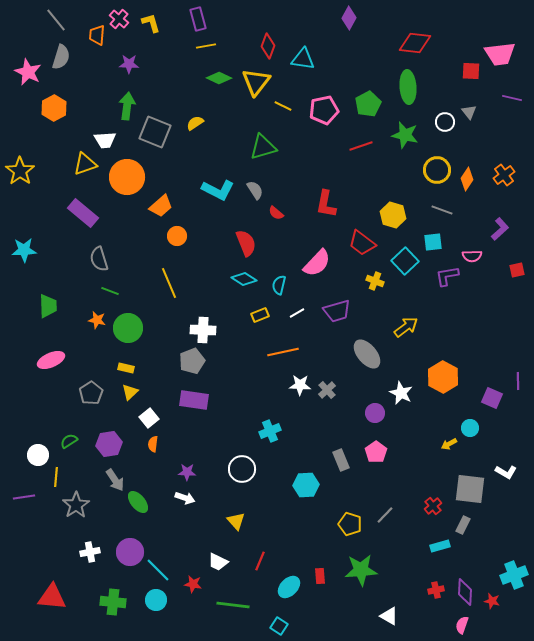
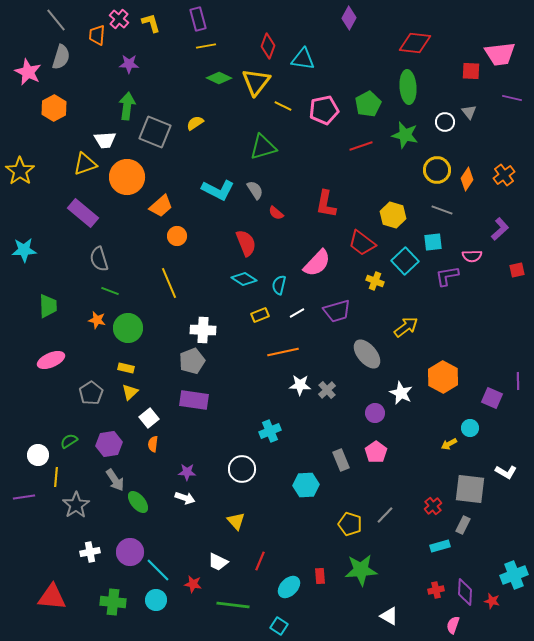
pink semicircle at (462, 625): moved 9 px left
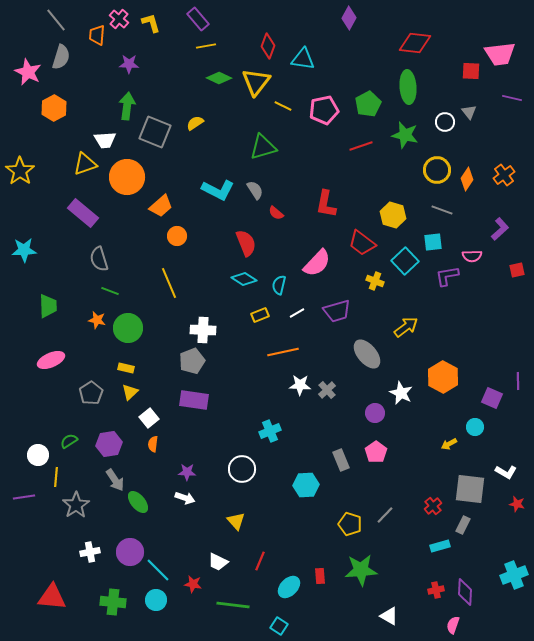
purple rectangle at (198, 19): rotated 25 degrees counterclockwise
cyan circle at (470, 428): moved 5 px right, 1 px up
red star at (492, 601): moved 25 px right, 97 px up
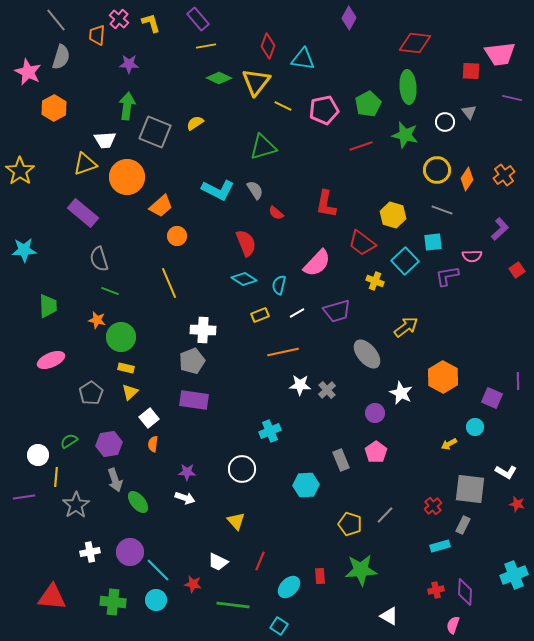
red square at (517, 270): rotated 21 degrees counterclockwise
green circle at (128, 328): moved 7 px left, 9 px down
gray arrow at (115, 480): rotated 15 degrees clockwise
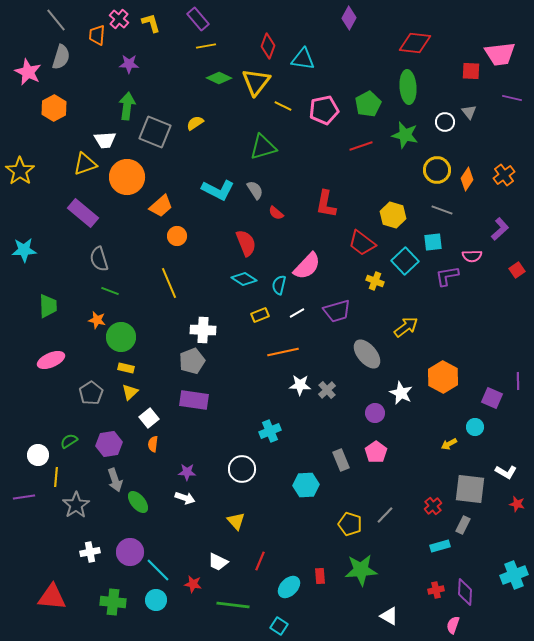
pink semicircle at (317, 263): moved 10 px left, 3 px down
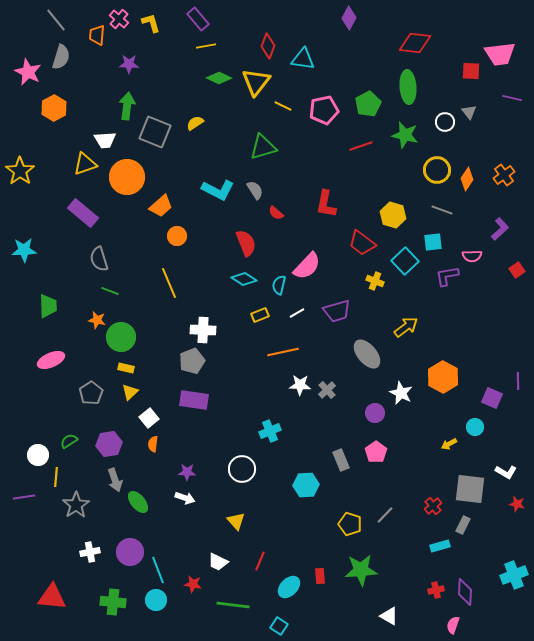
cyan line at (158, 570): rotated 24 degrees clockwise
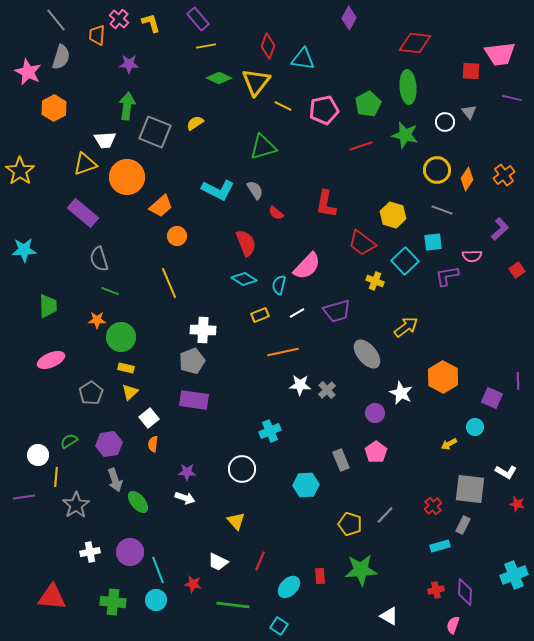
orange star at (97, 320): rotated 12 degrees counterclockwise
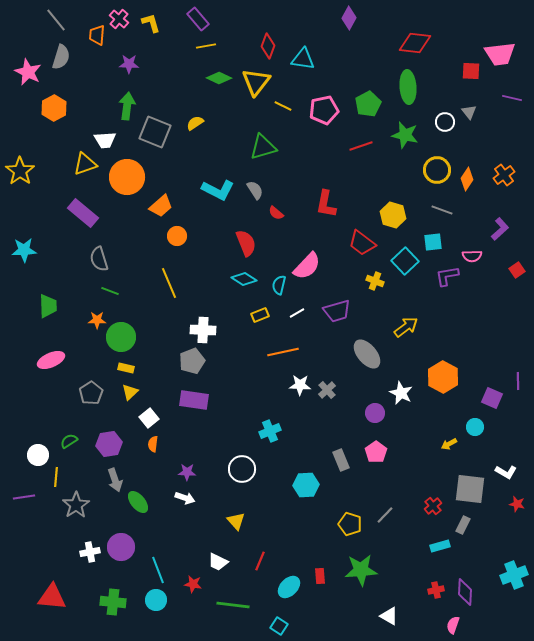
purple circle at (130, 552): moved 9 px left, 5 px up
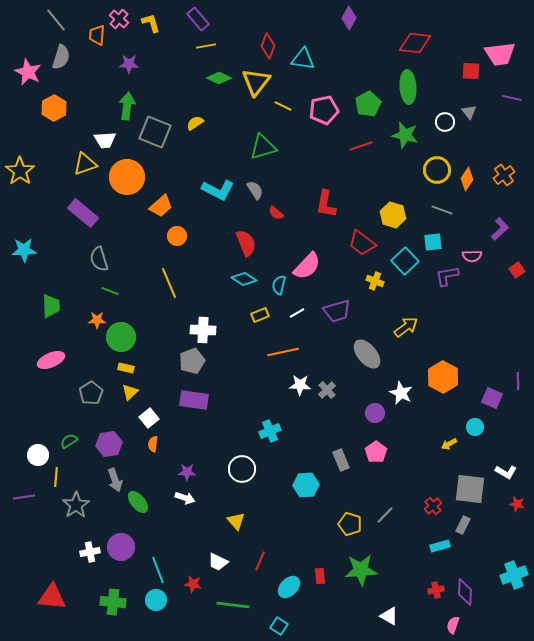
green trapezoid at (48, 306): moved 3 px right
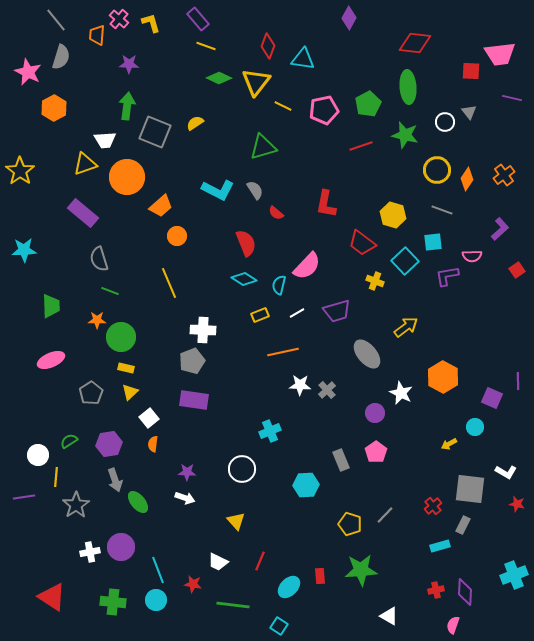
yellow line at (206, 46): rotated 30 degrees clockwise
red triangle at (52, 597): rotated 28 degrees clockwise
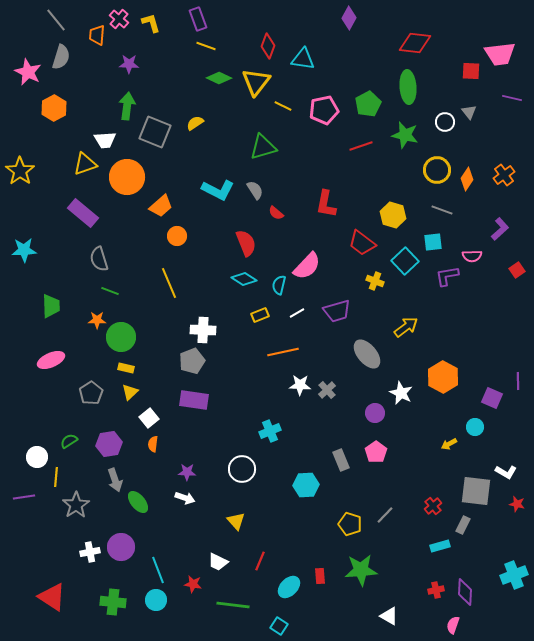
purple rectangle at (198, 19): rotated 20 degrees clockwise
white circle at (38, 455): moved 1 px left, 2 px down
gray square at (470, 489): moved 6 px right, 2 px down
